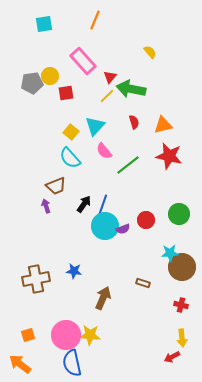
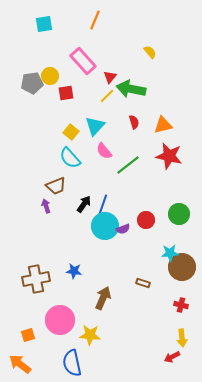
pink circle: moved 6 px left, 15 px up
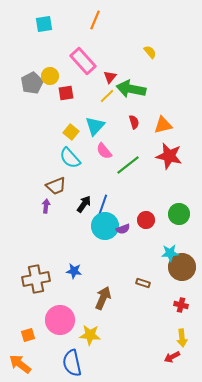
gray pentagon: rotated 20 degrees counterclockwise
purple arrow: rotated 24 degrees clockwise
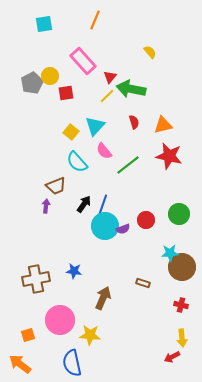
cyan semicircle: moved 7 px right, 4 px down
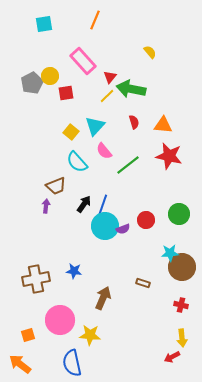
orange triangle: rotated 18 degrees clockwise
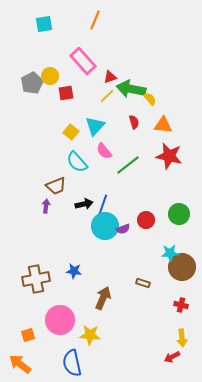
yellow semicircle: moved 47 px down
red triangle: rotated 32 degrees clockwise
black arrow: rotated 42 degrees clockwise
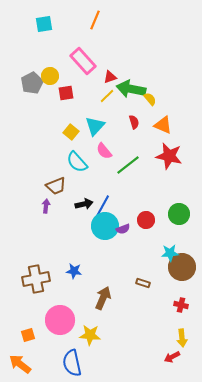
orange triangle: rotated 18 degrees clockwise
blue line: rotated 10 degrees clockwise
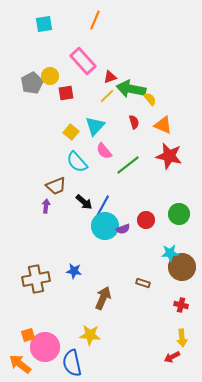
black arrow: moved 2 px up; rotated 54 degrees clockwise
pink circle: moved 15 px left, 27 px down
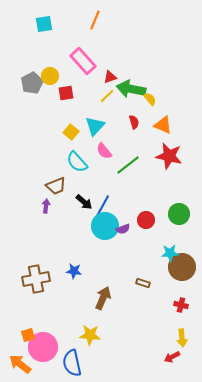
pink circle: moved 2 px left
